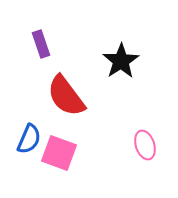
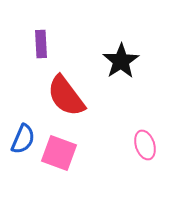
purple rectangle: rotated 16 degrees clockwise
blue semicircle: moved 6 px left
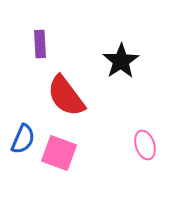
purple rectangle: moved 1 px left
